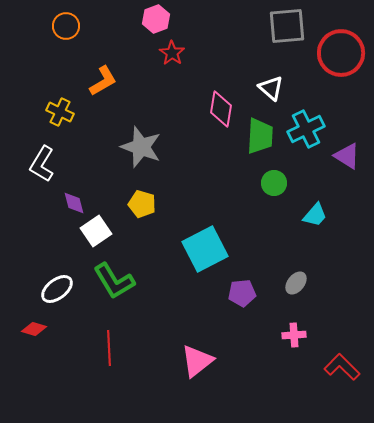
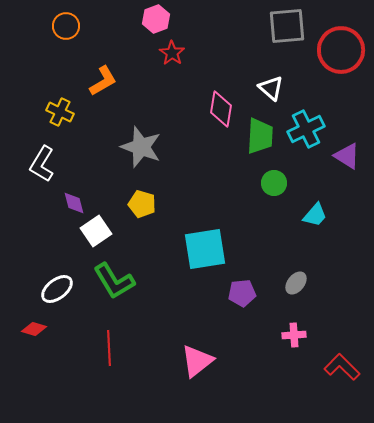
red circle: moved 3 px up
cyan square: rotated 18 degrees clockwise
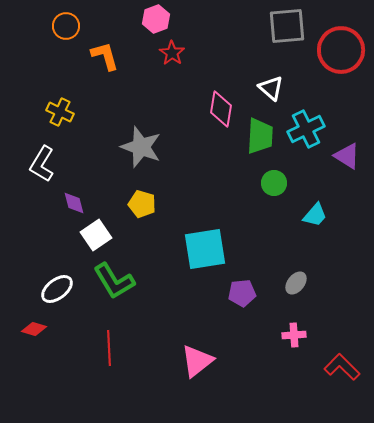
orange L-shape: moved 2 px right, 25 px up; rotated 76 degrees counterclockwise
white square: moved 4 px down
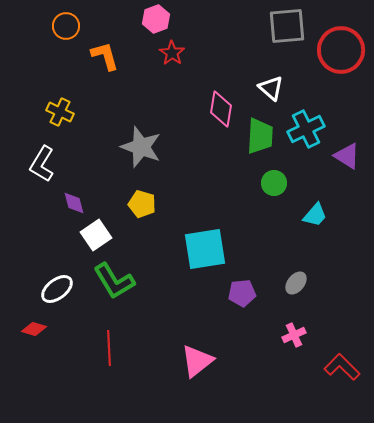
pink cross: rotated 20 degrees counterclockwise
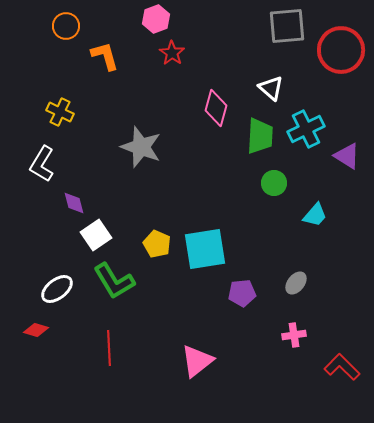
pink diamond: moved 5 px left, 1 px up; rotated 6 degrees clockwise
yellow pentagon: moved 15 px right, 40 px down; rotated 8 degrees clockwise
red diamond: moved 2 px right, 1 px down
pink cross: rotated 15 degrees clockwise
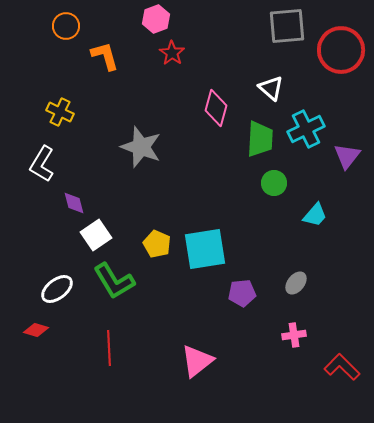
green trapezoid: moved 3 px down
purple triangle: rotated 36 degrees clockwise
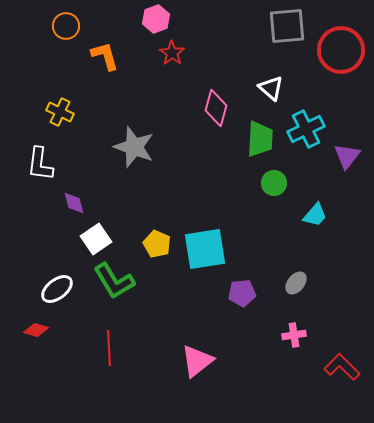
gray star: moved 7 px left
white L-shape: moved 2 px left; rotated 24 degrees counterclockwise
white square: moved 4 px down
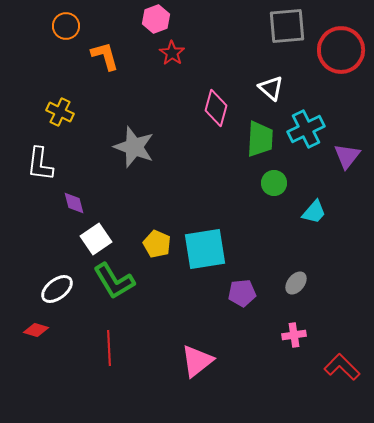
cyan trapezoid: moved 1 px left, 3 px up
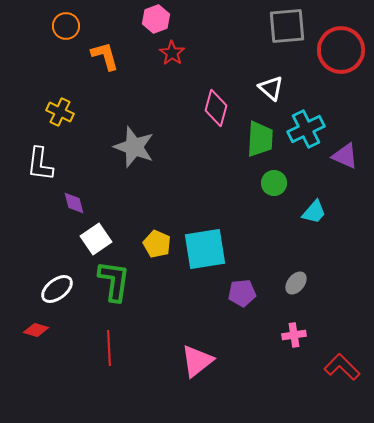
purple triangle: moved 2 px left; rotated 44 degrees counterclockwise
green L-shape: rotated 141 degrees counterclockwise
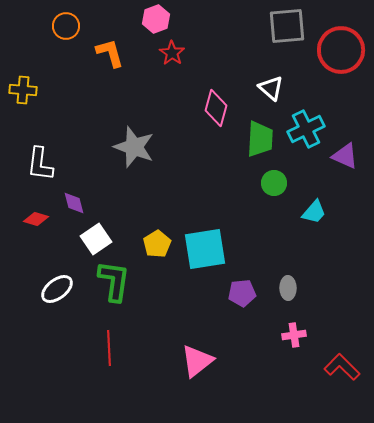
orange L-shape: moved 5 px right, 3 px up
yellow cross: moved 37 px left, 22 px up; rotated 20 degrees counterclockwise
yellow pentagon: rotated 16 degrees clockwise
gray ellipse: moved 8 px left, 5 px down; rotated 40 degrees counterclockwise
red diamond: moved 111 px up
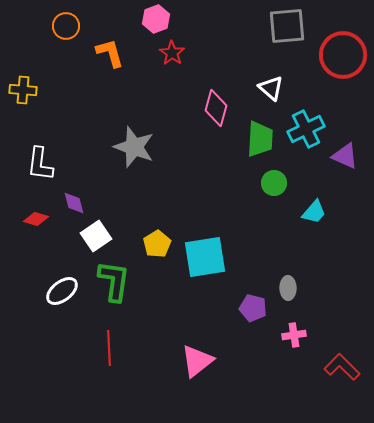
red circle: moved 2 px right, 5 px down
white square: moved 3 px up
cyan square: moved 8 px down
white ellipse: moved 5 px right, 2 px down
purple pentagon: moved 11 px right, 15 px down; rotated 20 degrees clockwise
